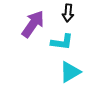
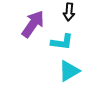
black arrow: moved 1 px right, 1 px up
cyan triangle: moved 1 px left, 1 px up
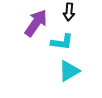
purple arrow: moved 3 px right, 1 px up
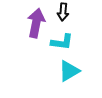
black arrow: moved 6 px left
purple arrow: rotated 24 degrees counterclockwise
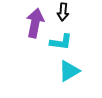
purple arrow: moved 1 px left
cyan L-shape: moved 1 px left
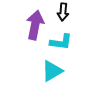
purple arrow: moved 2 px down
cyan triangle: moved 17 px left
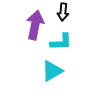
cyan L-shape: rotated 10 degrees counterclockwise
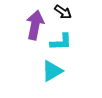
black arrow: rotated 60 degrees counterclockwise
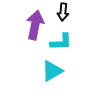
black arrow: rotated 60 degrees clockwise
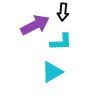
purple arrow: rotated 52 degrees clockwise
cyan triangle: moved 1 px down
